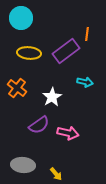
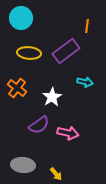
orange line: moved 8 px up
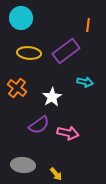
orange line: moved 1 px right, 1 px up
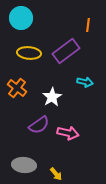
gray ellipse: moved 1 px right
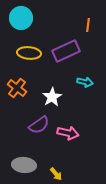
purple rectangle: rotated 12 degrees clockwise
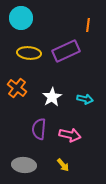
cyan arrow: moved 17 px down
purple semicircle: moved 4 px down; rotated 130 degrees clockwise
pink arrow: moved 2 px right, 2 px down
yellow arrow: moved 7 px right, 9 px up
